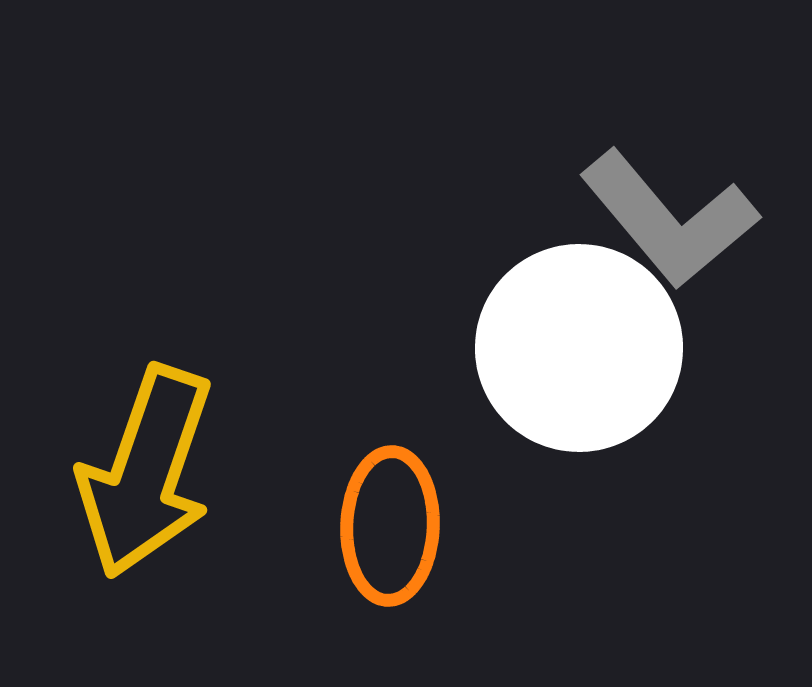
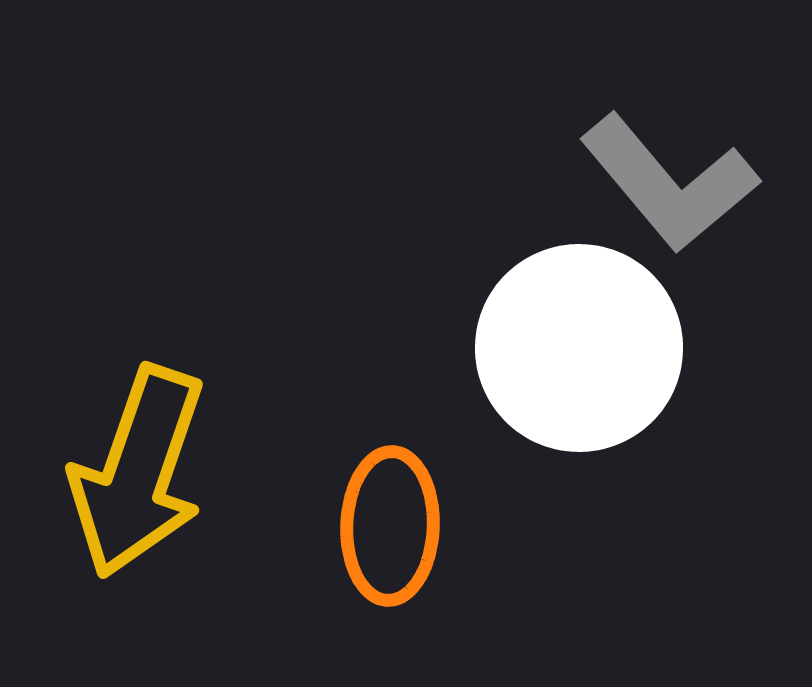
gray L-shape: moved 36 px up
yellow arrow: moved 8 px left
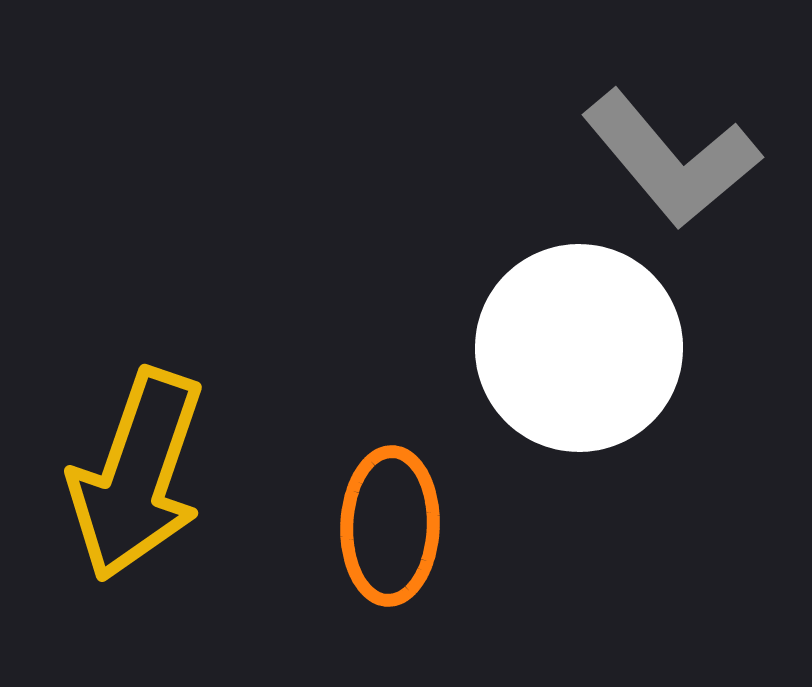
gray L-shape: moved 2 px right, 24 px up
yellow arrow: moved 1 px left, 3 px down
